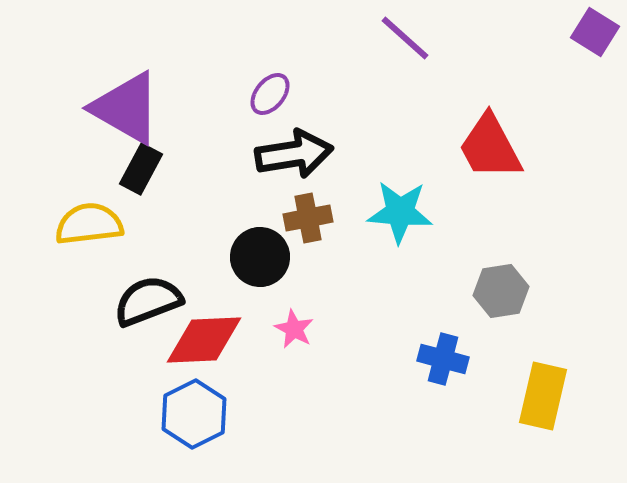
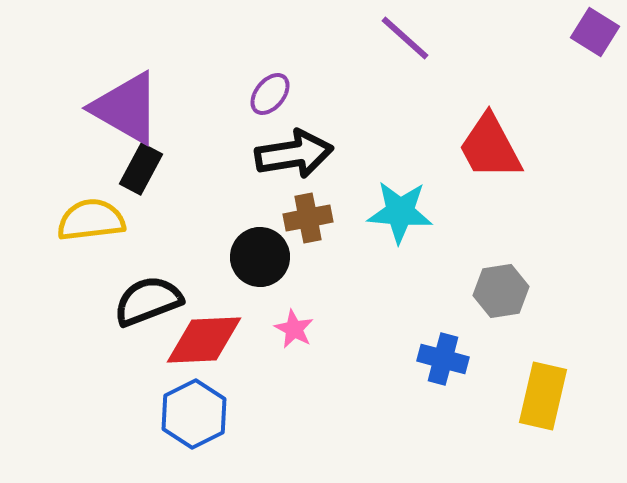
yellow semicircle: moved 2 px right, 4 px up
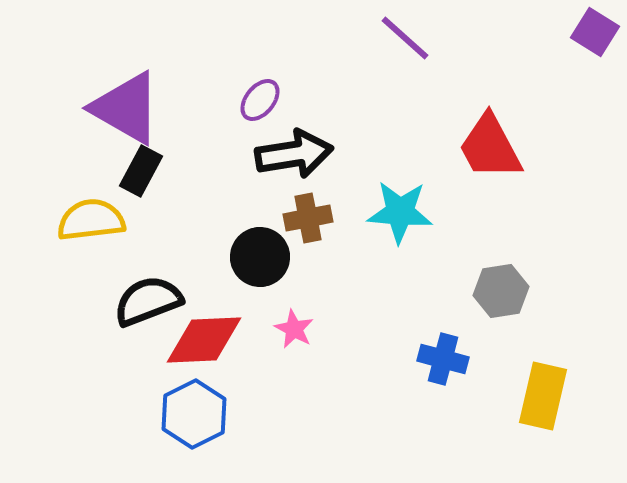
purple ellipse: moved 10 px left, 6 px down
black rectangle: moved 2 px down
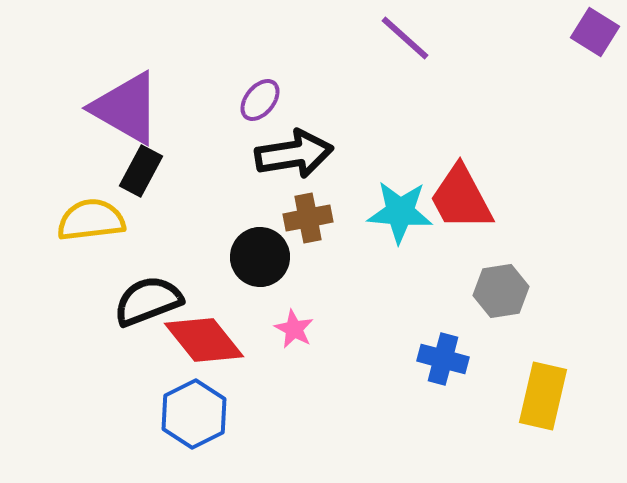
red trapezoid: moved 29 px left, 51 px down
red diamond: rotated 54 degrees clockwise
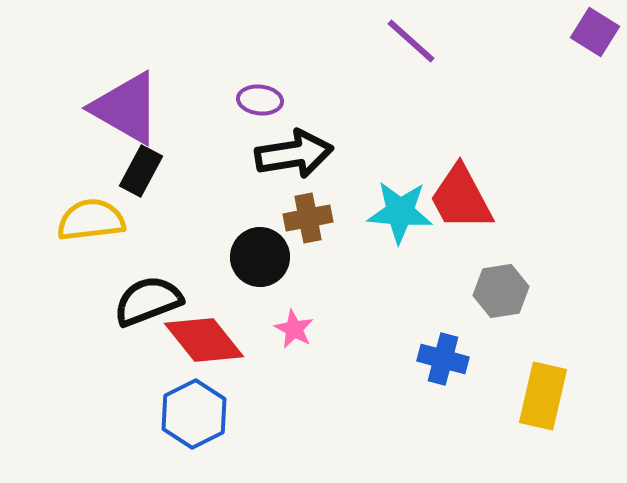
purple line: moved 6 px right, 3 px down
purple ellipse: rotated 57 degrees clockwise
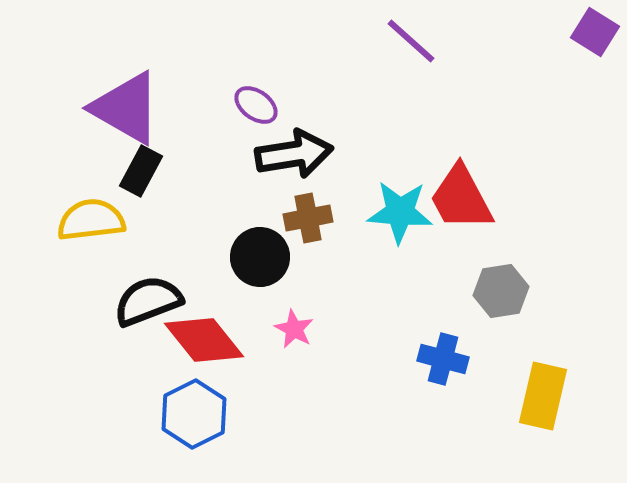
purple ellipse: moved 4 px left, 5 px down; rotated 30 degrees clockwise
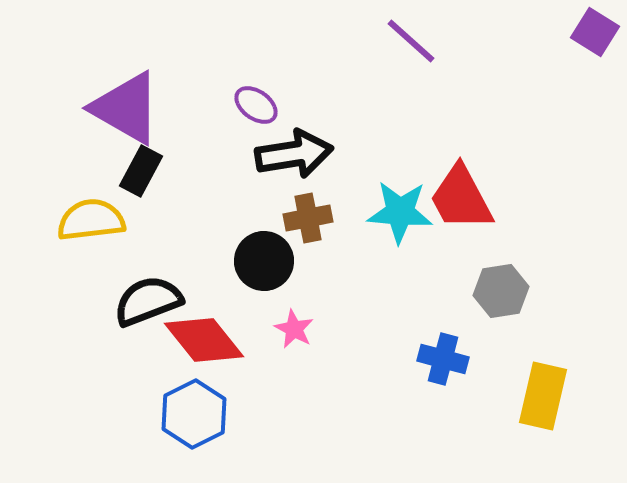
black circle: moved 4 px right, 4 px down
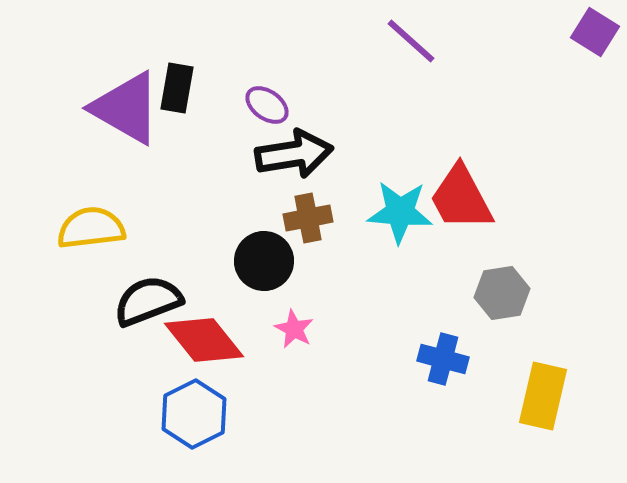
purple ellipse: moved 11 px right
black rectangle: moved 36 px right, 83 px up; rotated 18 degrees counterclockwise
yellow semicircle: moved 8 px down
gray hexagon: moved 1 px right, 2 px down
